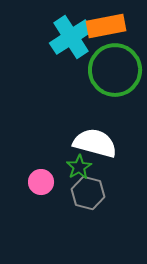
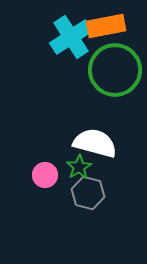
pink circle: moved 4 px right, 7 px up
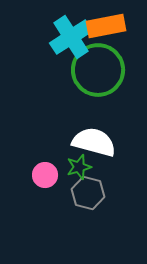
green circle: moved 17 px left
white semicircle: moved 1 px left, 1 px up
green star: rotated 15 degrees clockwise
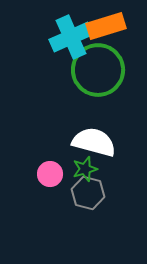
orange rectangle: rotated 6 degrees counterclockwise
cyan cross: rotated 9 degrees clockwise
green star: moved 6 px right, 2 px down
pink circle: moved 5 px right, 1 px up
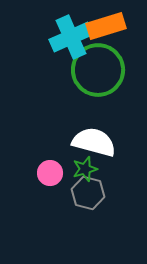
pink circle: moved 1 px up
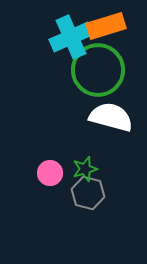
white semicircle: moved 17 px right, 25 px up
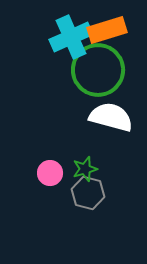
orange rectangle: moved 1 px right, 4 px down
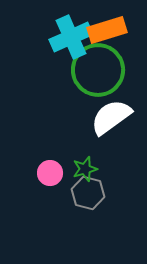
white semicircle: rotated 51 degrees counterclockwise
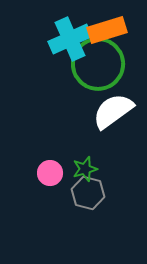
cyan cross: moved 1 px left, 2 px down
green circle: moved 6 px up
white semicircle: moved 2 px right, 6 px up
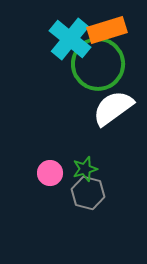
cyan cross: rotated 27 degrees counterclockwise
white semicircle: moved 3 px up
